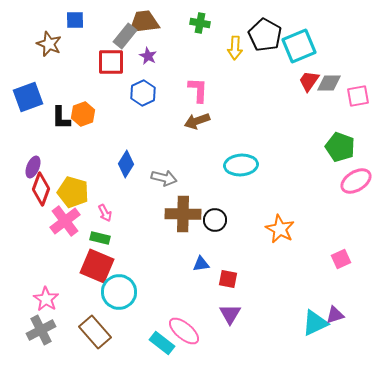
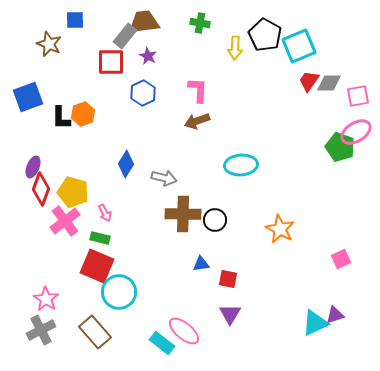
pink ellipse at (356, 181): moved 49 px up
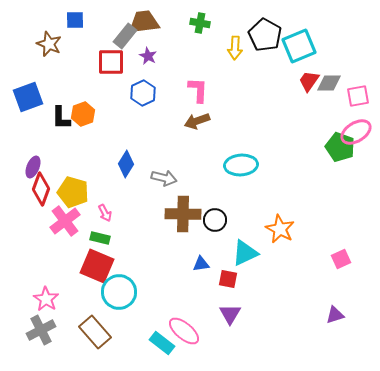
cyan triangle at (315, 323): moved 70 px left, 70 px up
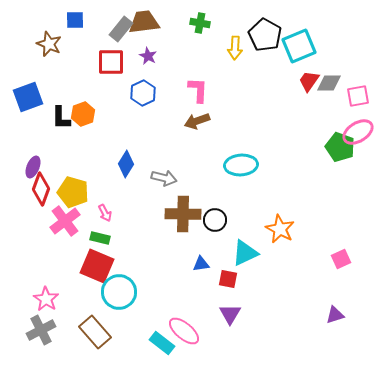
gray rectangle at (125, 36): moved 4 px left, 7 px up
pink ellipse at (356, 132): moved 2 px right
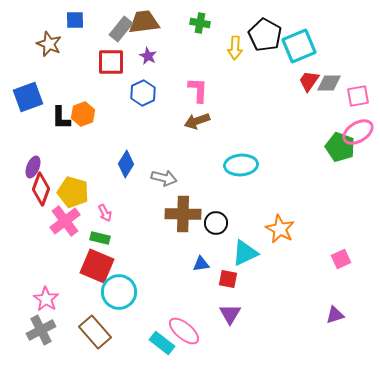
black circle at (215, 220): moved 1 px right, 3 px down
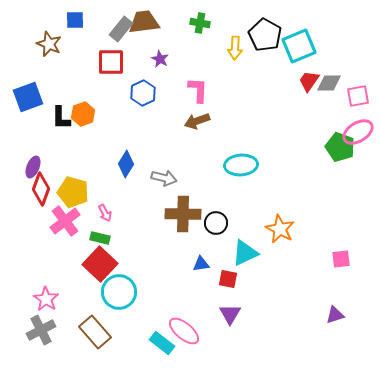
purple star at (148, 56): moved 12 px right, 3 px down
pink square at (341, 259): rotated 18 degrees clockwise
red square at (97, 266): moved 3 px right, 2 px up; rotated 20 degrees clockwise
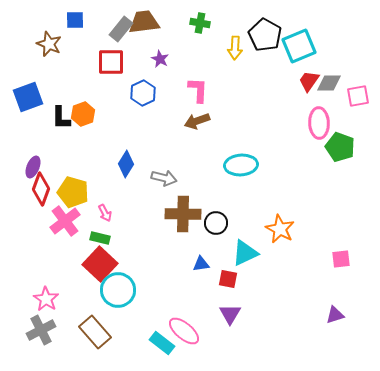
pink ellipse at (358, 132): moved 39 px left, 9 px up; rotated 60 degrees counterclockwise
cyan circle at (119, 292): moved 1 px left, 2 px up
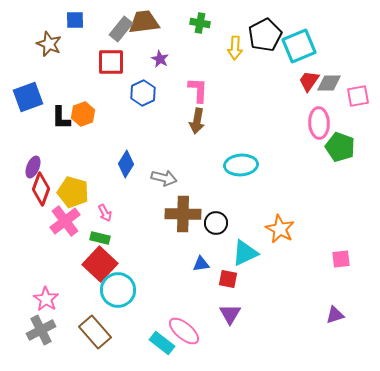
black pentagon at (265, 35): rotated 16 degrees clockwise
brown arrow at (197, 121): rotated 60 degrees counterclockwise
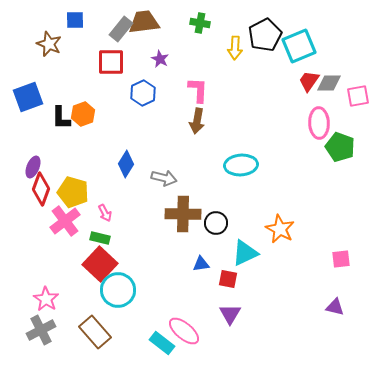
purple triangle at (335, 315): moved 8 px up; rotated 30 degrees clockwise
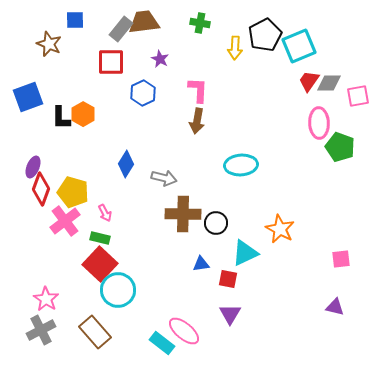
orange hexagon at (83, 114): rotated 10 degrees counterclockwise
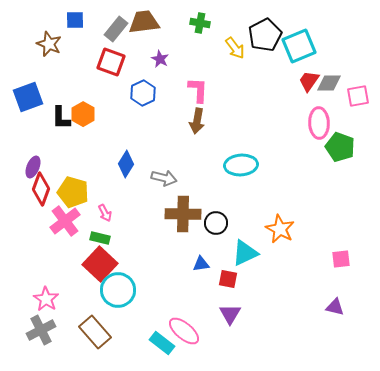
gray rectangle at (121, 29): moved 5 px left
yellow arrow at (235, 48): rotated 40 degrees counterclockwise
red square at (111, 62): rotated 20 degrees clockwise
